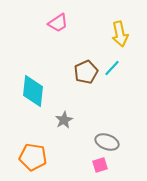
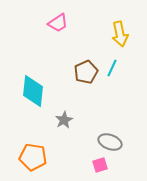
cyan line: rotated 18 degrees counterclockwise
gray ellipse: moved 3 px right
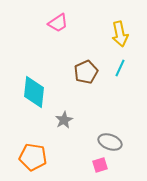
cyan line: moved 8 px right
cyan diamond: moved 1 px right, 1 px down
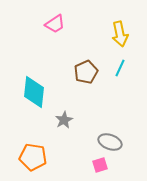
pink trapezoid: moved 3 px left, 1 px down
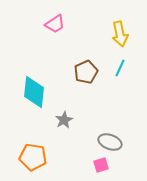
pink square: moved 1 px right
